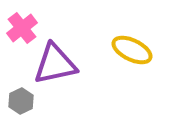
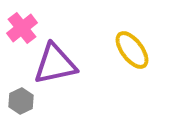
yellow ellipse: rotated 27 degrees clockwise
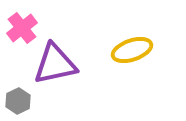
yellow ellipse: rotated 72 degrees counterclockwise
gray hexagon: moved 3 px left
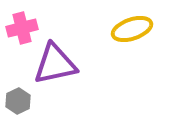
pink cross: rotated 24 degrees clockwise
yellow ellipse: moved 21 px up
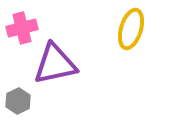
yellow ellipse: moved 1 px left; rotated 54 degrees counterclockwise
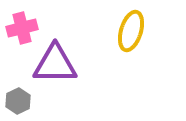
yellow ellipse: moved 2 px down
purple triangle: rotated 12 degrees clockwise
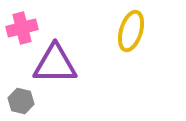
gray hexagon: moved 3 px right; rotated 20 degrees counterclockwise
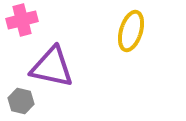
pink cross: moved 8 px up
purple triangle: moved 3 px left, 3 px down; rotated 12 degrees clockwise
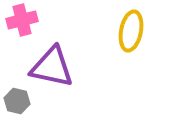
yellow ellipse: rotated 6 degrees counterclockwise
gray hexagon: moved 4 px left
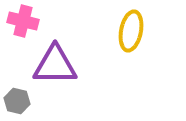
pink cross: moved 1 px right, 1 px down; rotated 28 degrees clockwise
purple triangle: moved 3 px right, 2 px up; rotated 12 degrees counterclockwise
